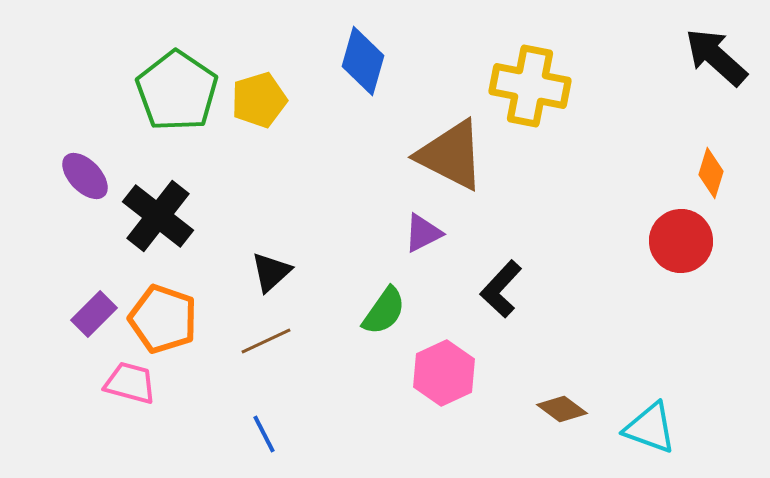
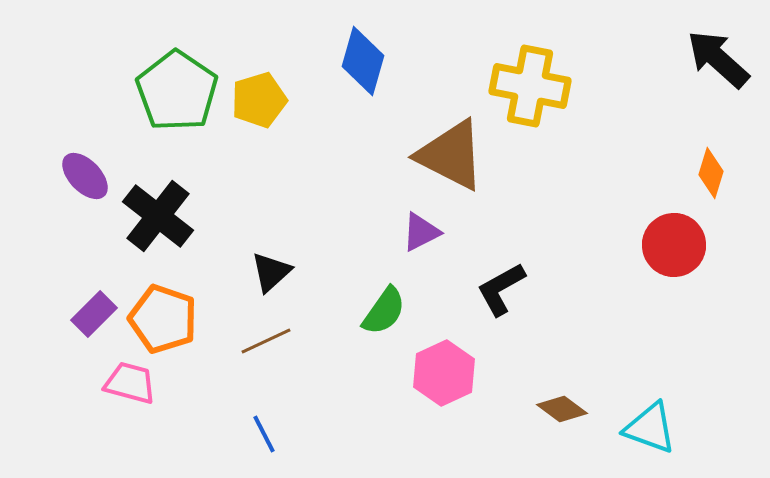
black arrow: moved 2 px right, 2 px down
purple triangle: moved 2 px left, 1 px up
red circle: moved 7 px left, 4 px down
black L-shape: rotated 18 degrees clockwise
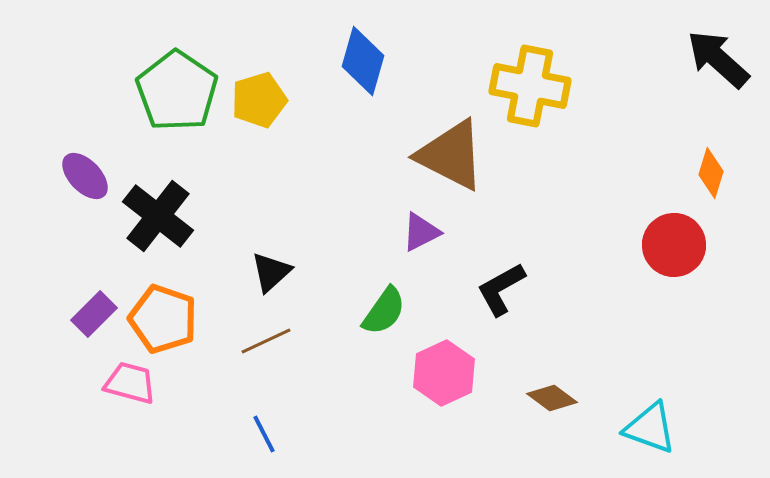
brown diamond: moved 10 px left, 11 px up
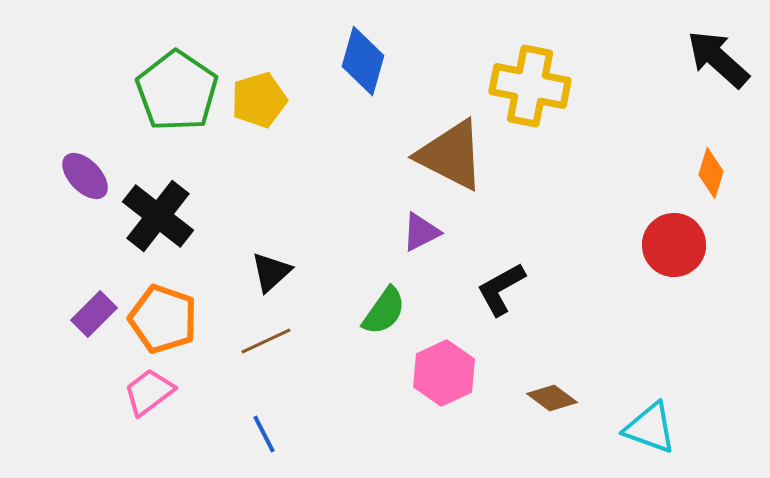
pink trapezoid: moved 19 px right, 9 px down; rotated 52 degrees counterclockwise
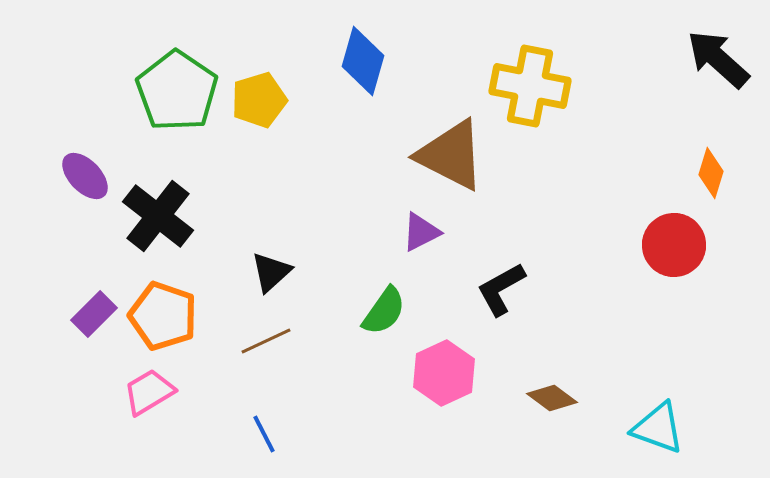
orange pentagon: moved 3 px up
pink trapezoid: rotated 6 degrees clockwise
cyan triangle: moved 8 px right
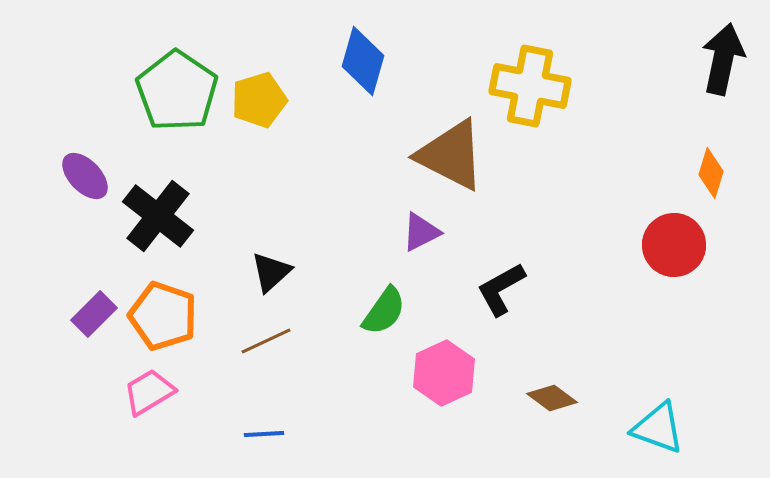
black arrow: moved 5 px right; rotated 60 degrees clockwise
blue line: rotated 66 degrees counterclockwise
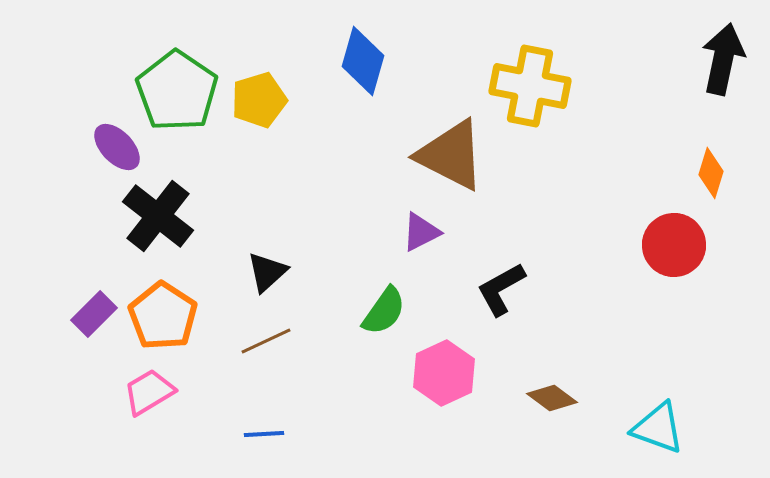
purple ellipse: moved 32 px right, 29 px up
black triangle: moved 4 px left
orange pentagon: rotated 14 degrees clockwise
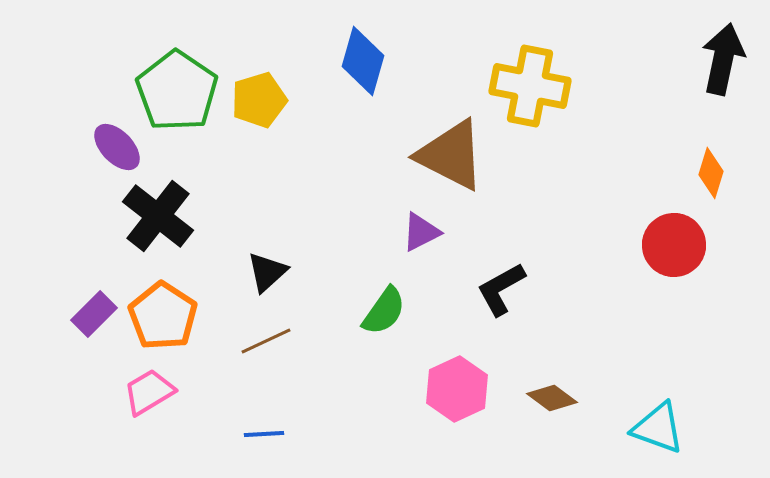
pink hexagon: moved 13 px right, 16 px down
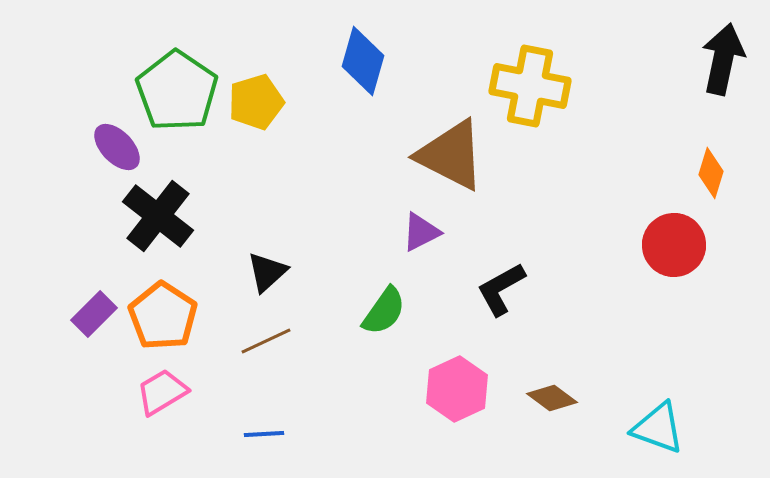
yellow pentagon: moved 3 px left, 2 px down
pink trapezoid: moved 13 px right
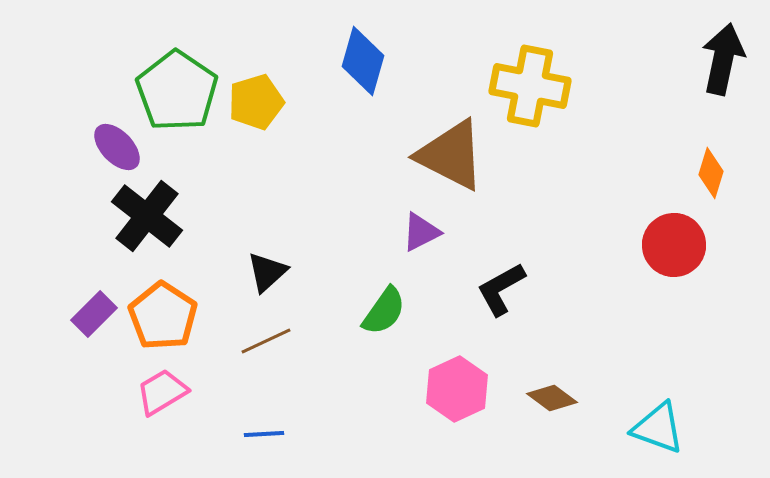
black cross: moved 11 px left
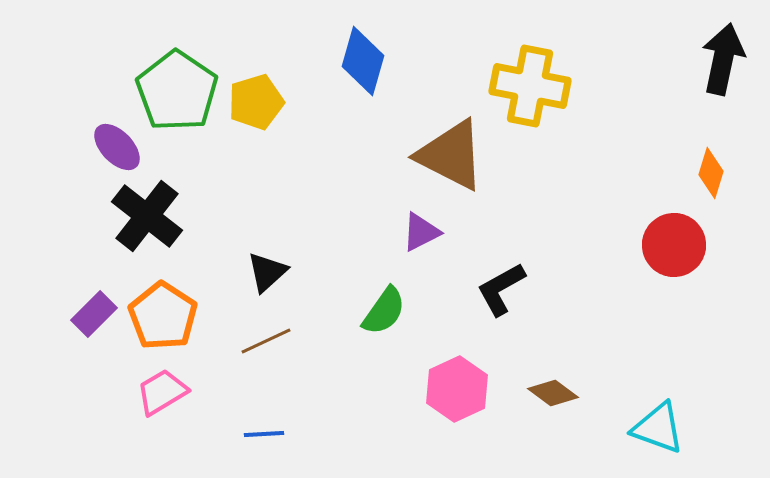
brown diamond: moved 1 px right, 5 px up
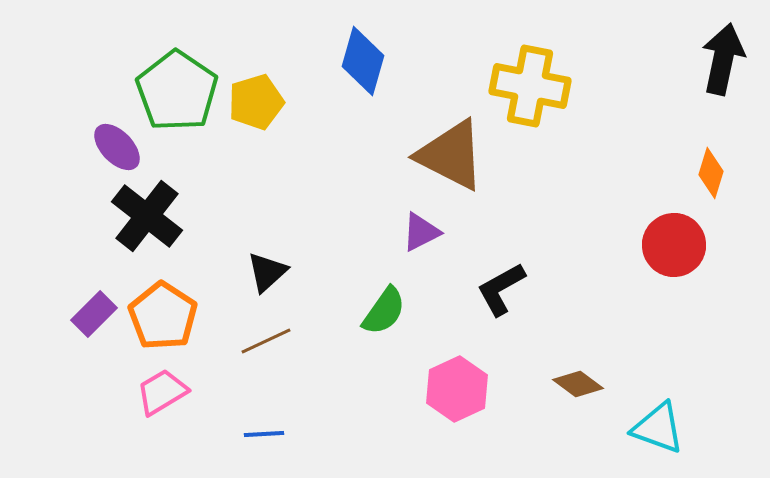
brown diamond: moved 25 px right, 9 px up
